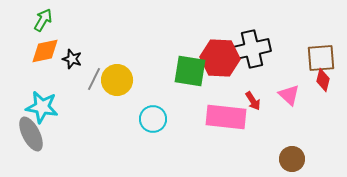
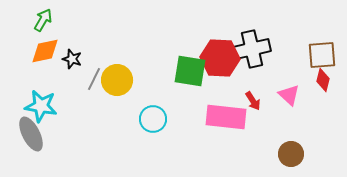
brown square: moved 1 px right, 3 px up
cyan star: moved 1 px left, 1 px up
brown circle: moved 1 px left, 5 px up
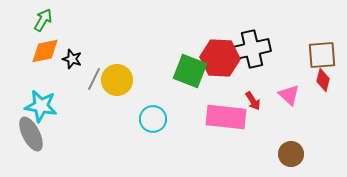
green square: rotated 12 degrees clockwise
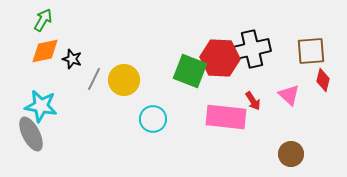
brown square: moved 11 px left, 4 px up
yellow circle: moved 7 px right
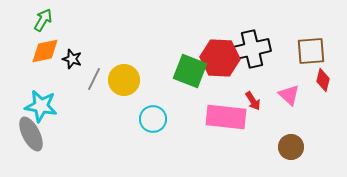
brown circle: moved 7 px up
